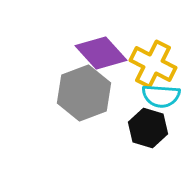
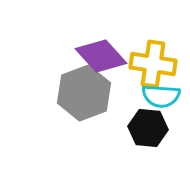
purple diamond: moved 3 px down
yellow cross: rotated 18 degrees counterclockwise
black hexagon: rotated 12 degrees counterclockwise
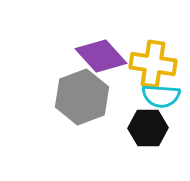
gray hexagon: moved 2 px left, 4 px down
black hexagon: rotated 6 degrees counterclockwise
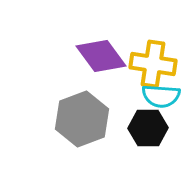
purple diamond: rotated 6 degrees clockwise
gray hexagon: moved 22 px down
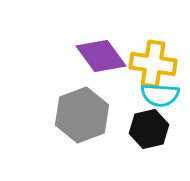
cyan semicircle: moved 1 px left, 1 px up
gray hexagon: moved 4 px up
black hexagon: moved 1 px right, 1 px down; rotated 12 degrees counterclockwise
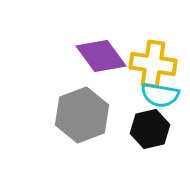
cyan semicircle: rotated 6 degrees clockwise
black hexagon: moved 1 px right
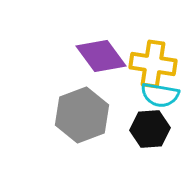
black hexagon: rotated 9 degrees clockwise
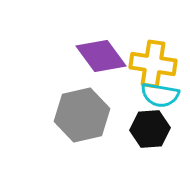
gray hexagon: rotated 8 degrees clockwise
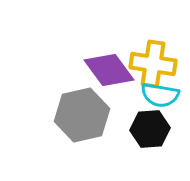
purple diamond: moved 8 px right, 14 px down
